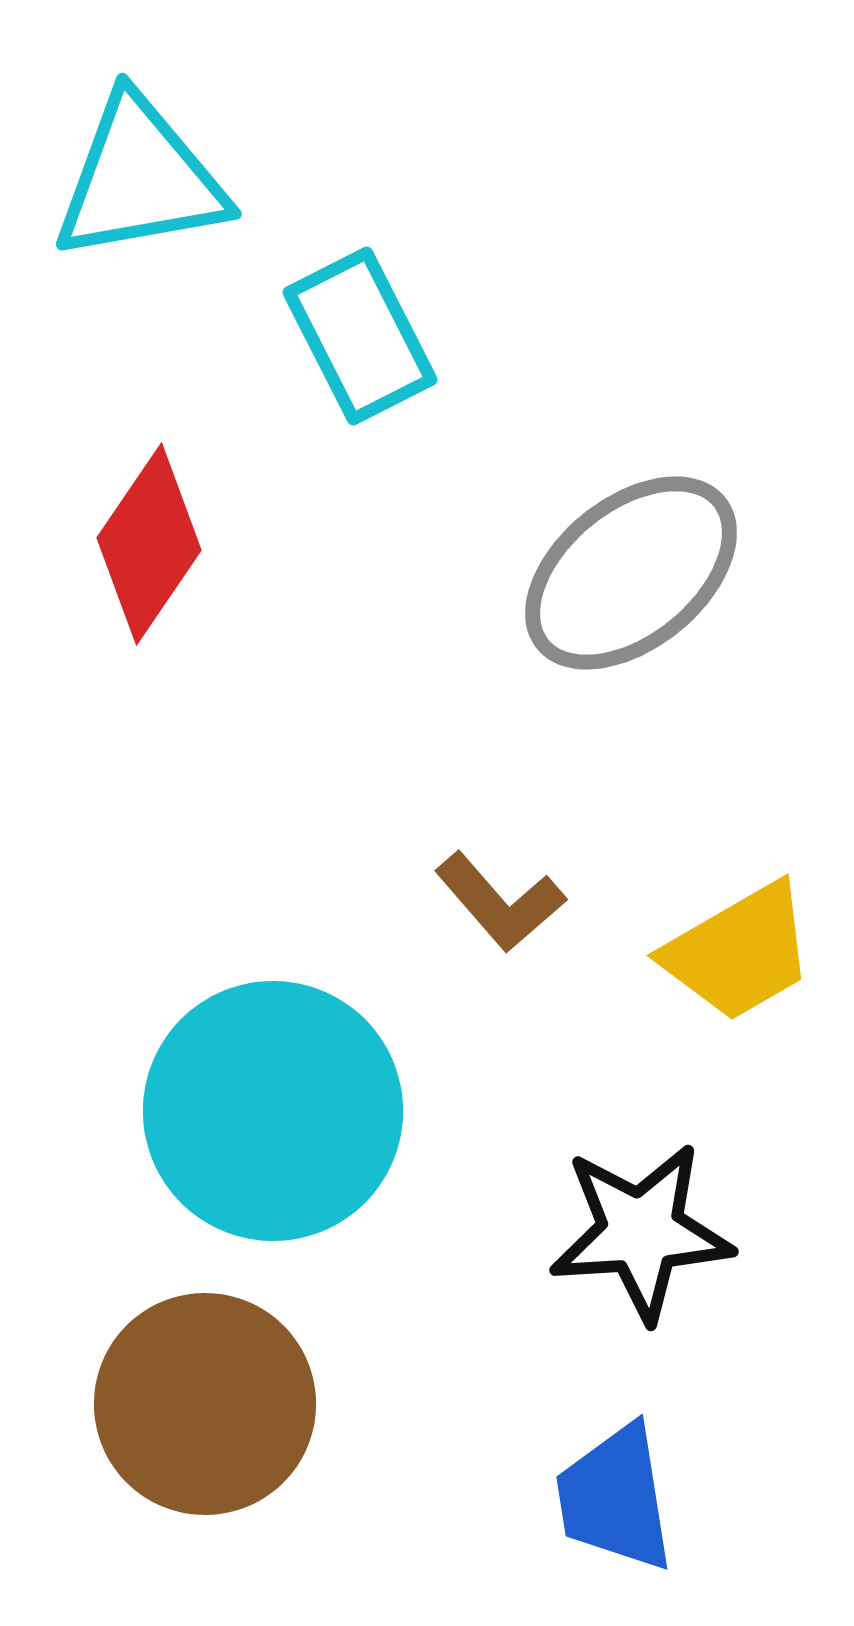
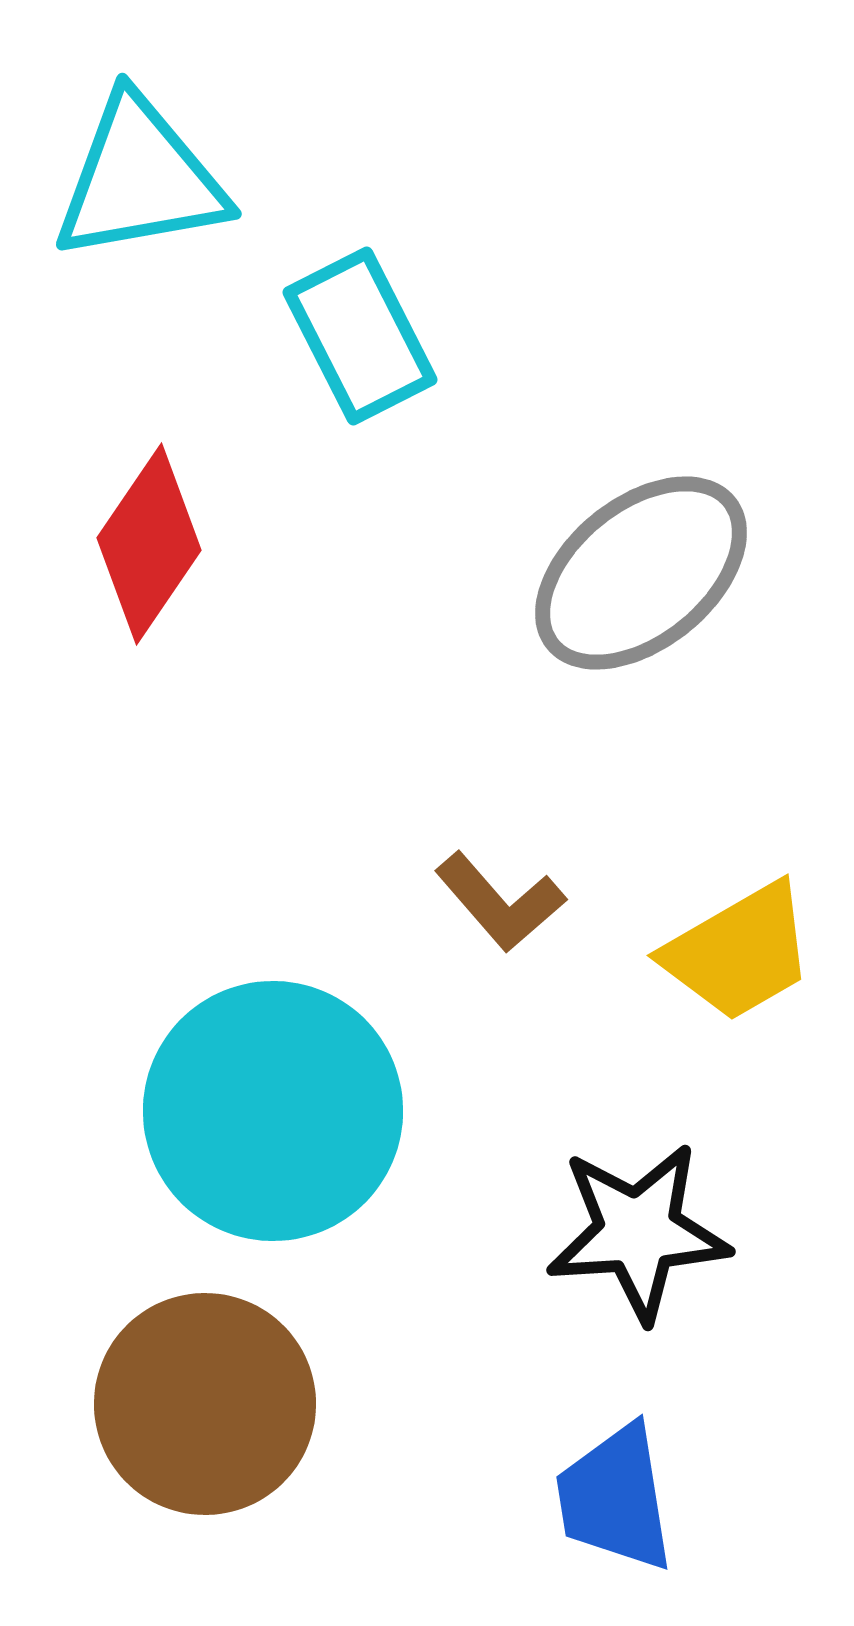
gray ellipse: moved 10 px right
black star: moved 3 px left
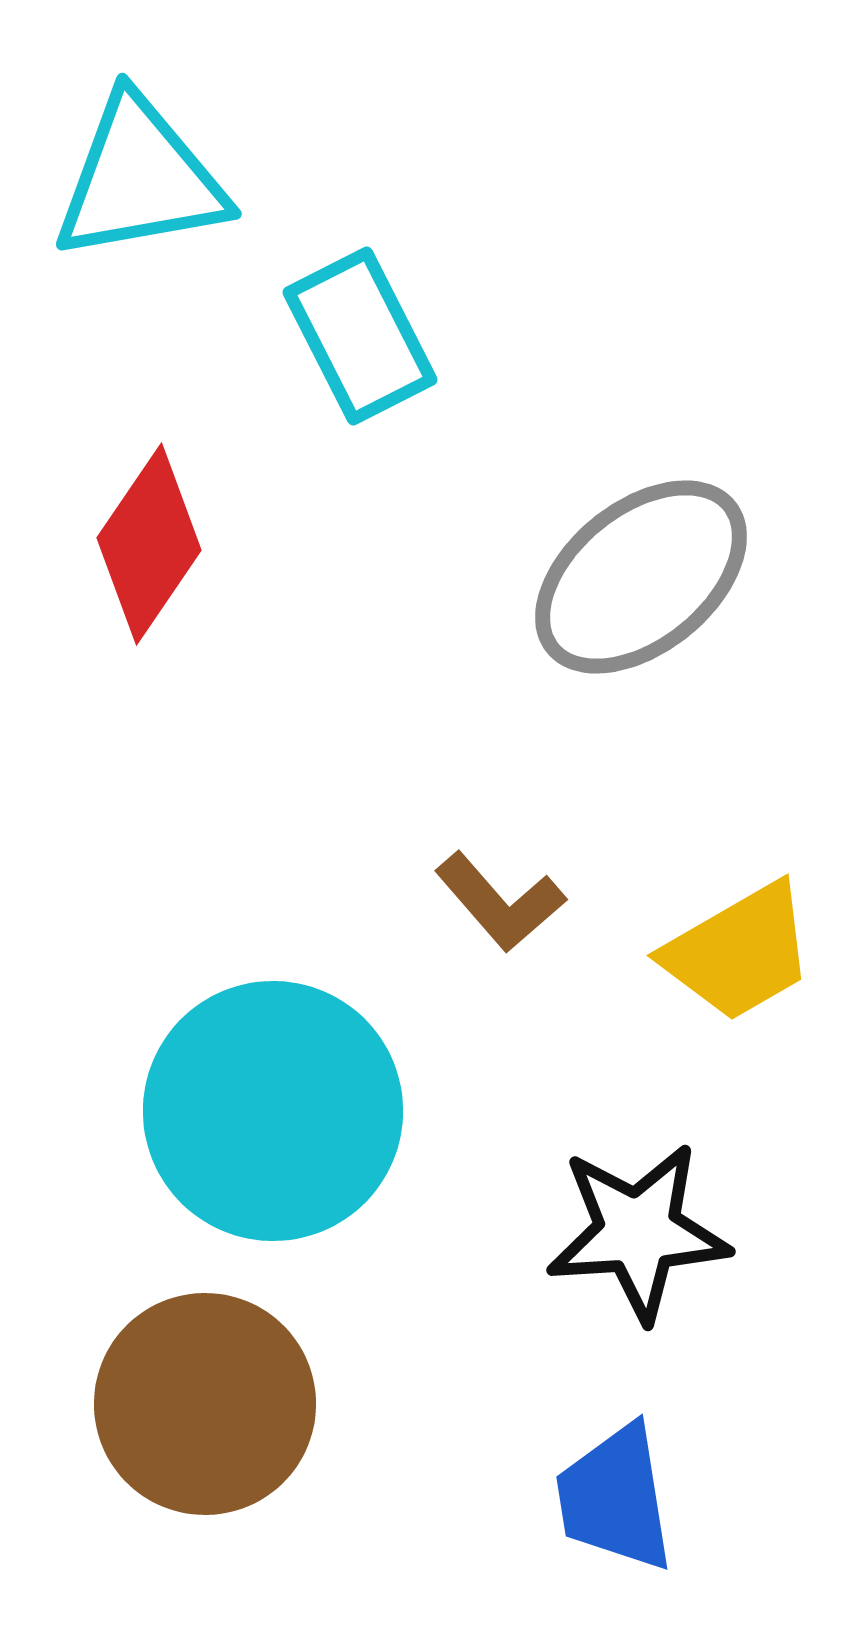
gray ellipse: moved 4 px down
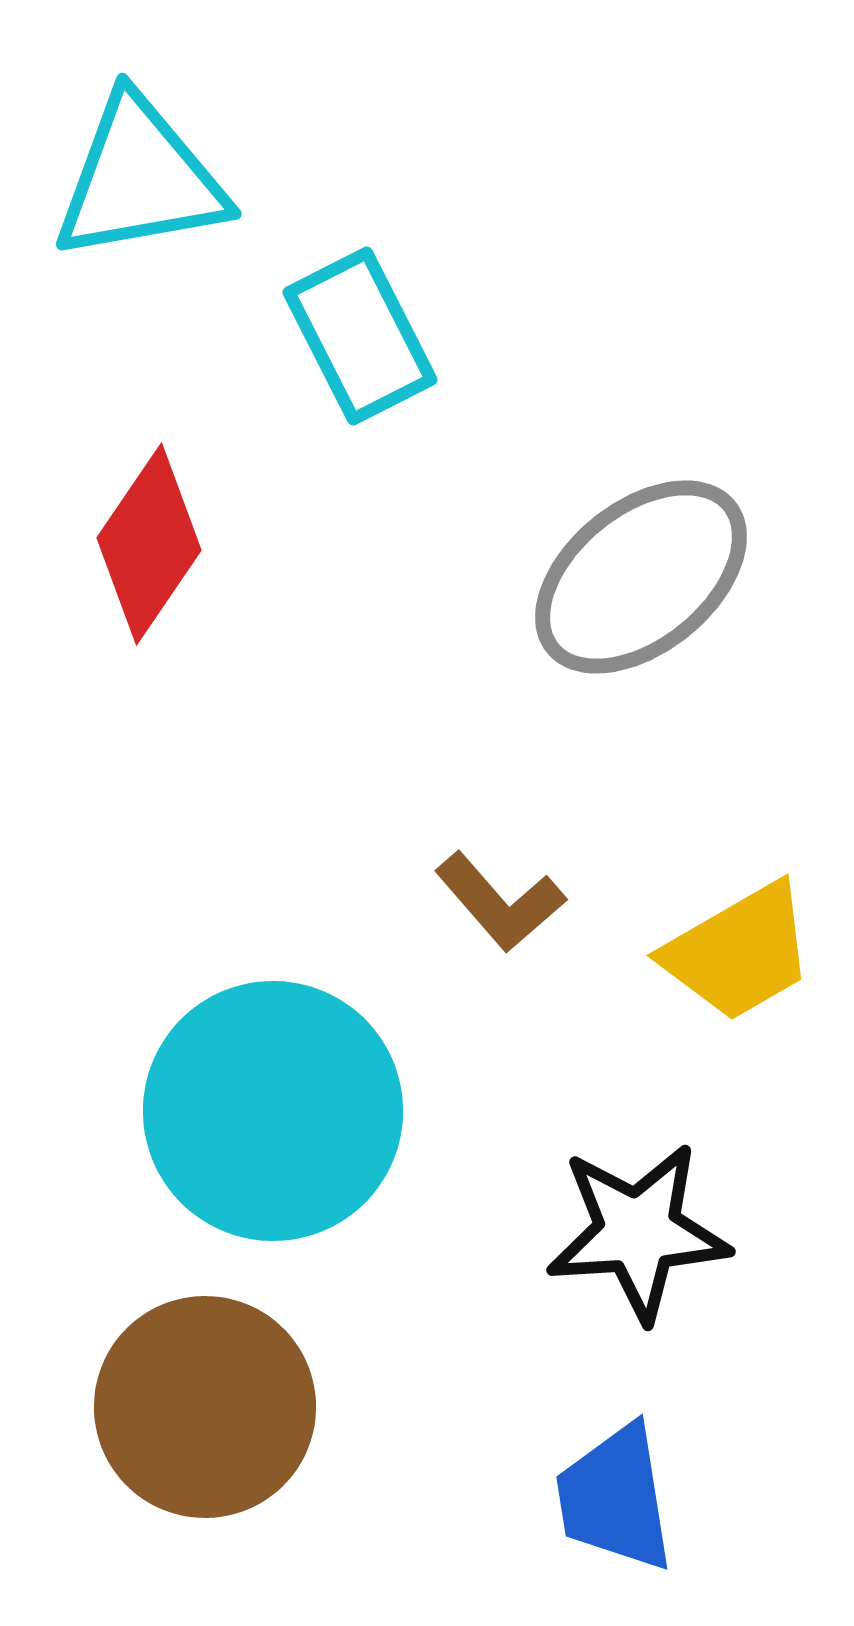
brown circle: moved 3 px down
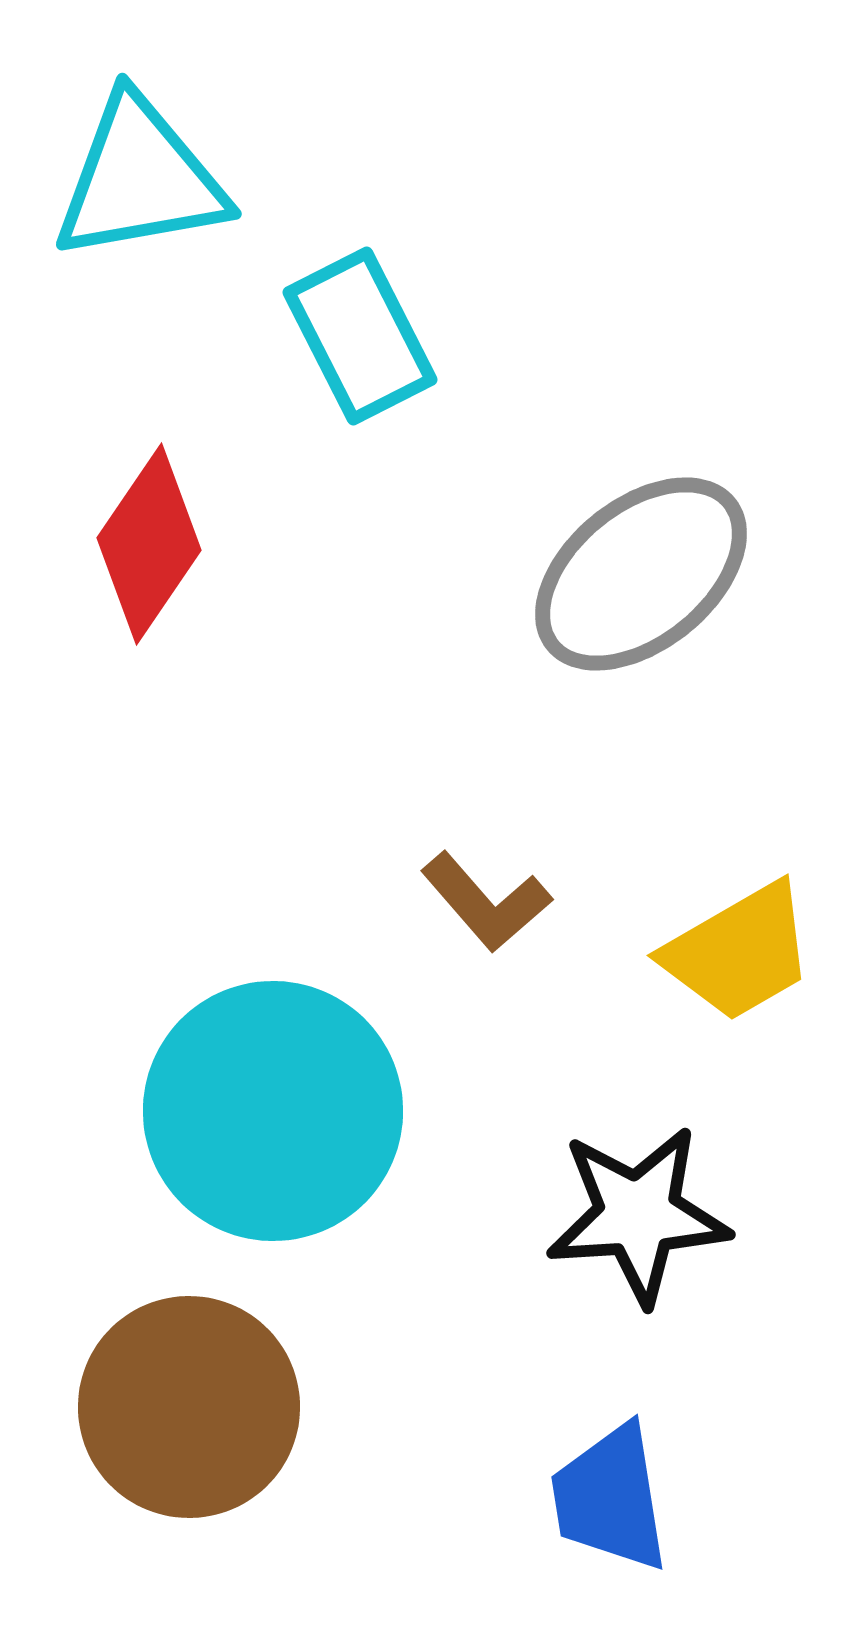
gray ellipse: moved 3 px up
brown L-shape: moved 14 px left
black star: moved 17 px up
brown circle: moved 16 px left
blue trapezoid: moved 5 px left
